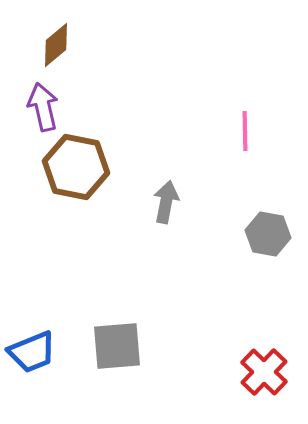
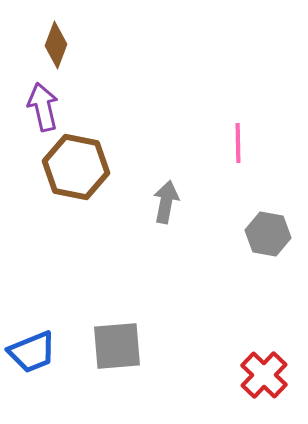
brown diamond: rotated 30 degrees counterclockwise
pink line: moved 7 px left, 12 px down
red cross: moved 3 px down
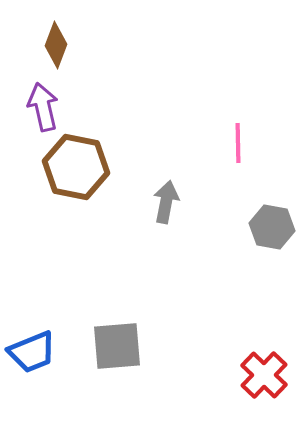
gray hexagon: moved 4 px right, 7 px up
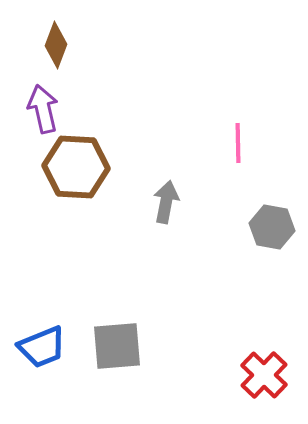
purple arrow: moved 2 px down
brown hexagon: rotated 8 degrees counterclockwise
blue trapezoid: moved 10 px right, 5 px up
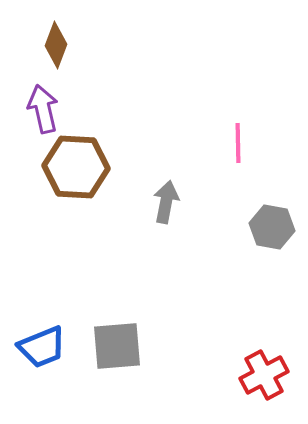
red cross: rotated 18 degrees clockwise
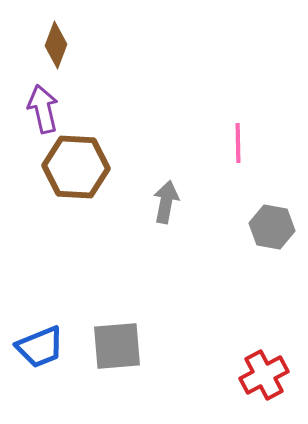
blue trapezoid: moved 2 px left
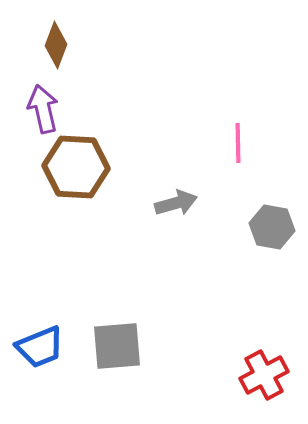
gray arrow: moved 10 px right, 1 px down; rotated 63 degrees clockwise
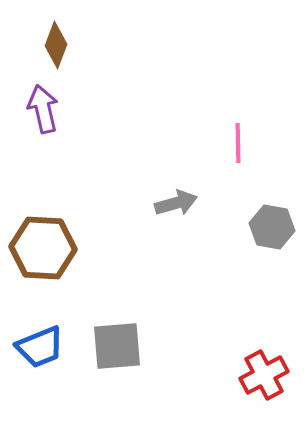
brown hexagon: moved 33 px left, 81 px down
